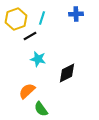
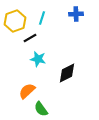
yellow hexagon: moved 1 px left, 2 px down
black line: moved 2 px down
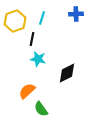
black line: moved 2 px right, 1 px down; rotated 48 degrees counterclockwise
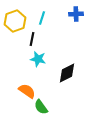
orange semicircle: rotated 78 degrees clockwise
green semicircle: moved 2 px up
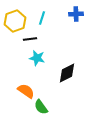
black line: moved 2 px left; rotated 72 degrees clockwise
cyan star: moved 1 px left, 1 px up
orange semicircle: moved 1 px left
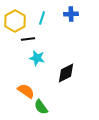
blue cross: moved 5 px left
yellow hexagon: rotated 10 degrees counterclockwise
black line: moved 2 px left
black diamond: moved 1 px left
